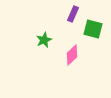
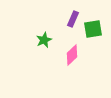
purple rectangle: moved 5 px down
green square: rotated 24 degrees counterclockwise
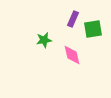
green star: rotated 14 degrees clockwise
pink diamond: rotated 60 degrees counterclockwise
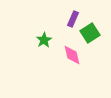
green square: moved 3 px left, 4 px down; rotated 24 degrees counterclockwise
green star: rotated 21 degrees counterclockwise
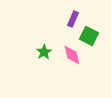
green square: moved 1 px left, 3 px down; rotated 30 degrees counterclockwise
green star: moved 12 px down
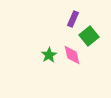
green square: rotated 24 degrees clockwise
green star: moved 5 px right, 3 px down
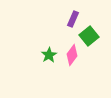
pink diamond: rotated 50 degrees clockwise
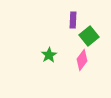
purple rectangle: moved 1 px down; rotated 21 degrees counterclockwise
pink diamond: moved 10 px right, 5 px down
